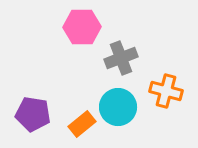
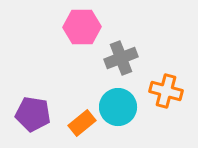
orange rectangle: moved 1 px up
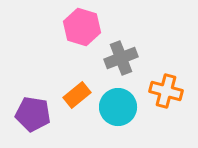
pink hexagon: rotated 18 degrees clockwise
orange rectangle: moved 5 px left, 28 px up
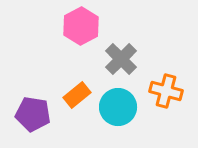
pink hexagon: moved 1 px left, 1 px up; rotated 15 degrees clockwise
gray cross: moved 1 px down; rotated 24 degrees counterclockwise
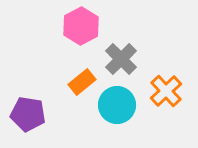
orange cross: rotated 32 degrees clockwise
orange rectangle: moved 5 px right, 13 px up
cyan circle: moved 1 px left, 2 px up
purple pentagon: moved 5 px left
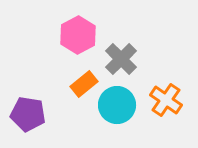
pink hexagon: moved 3 px left, 9 px down
orange rectangle: moved 2 px right, 2 px down
orange cross: moved 9 px down; rotated 12 degrees counterclockwise
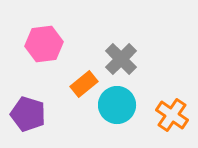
pink hexagon: moved 34 px left, 9 px down; rotated 21 degrees clockwise
orange cross: moved 6 px right, 15 px down
purple pentagon: rotated 8 degrees clockwise
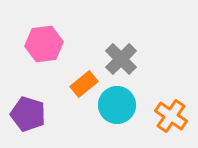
orange cross: moved 1 px left, 1 px down
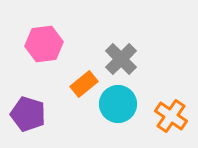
cyan circle: moved 1 px right, 1 px up
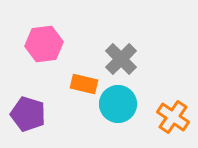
orange rectangle: rotated 52 degrees clockwise
orange cross: moved 2 px right, 1 px down
